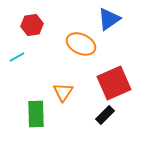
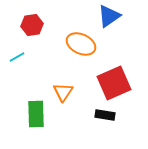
blue triangle: moved 3 px up
black rectangle: rotated 54 degrees clockwise
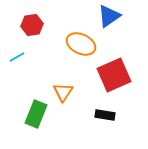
red square: moved 8 px up
green rectangle: rotated 24 degrees clockwise
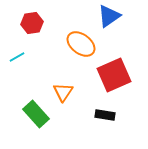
red hexagon: moved 2 px up
orange ellipse: rotated 12 degrees clockwise
green rectangle: rotated 64 degrees counterclockwise
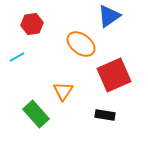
red hexagon: moved 1 px down
orange triangle: moved 1 px up
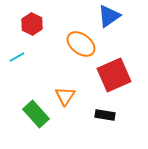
red hexagon: rotated 25 degrees counterclockwise
orange triangle: moved 2 px right, 5 px down
